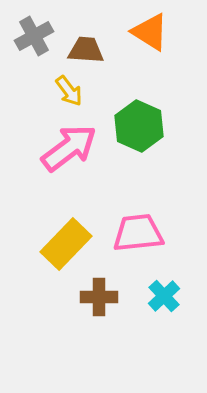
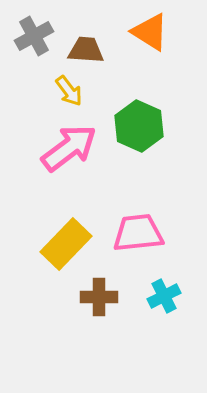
cyan cross: rotated 16 degrees clockwise
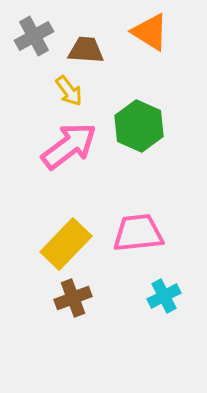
pink arrow: moved 2 px up
brown cross: moved 26 px left, 1 px down; rotated 21 degrees counterclockwise
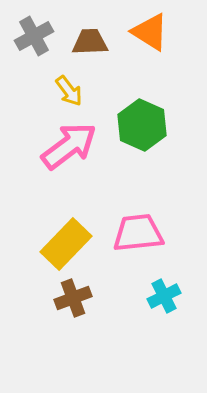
brown trapezoid: moved 4 px right, 8 px up; rotated 6 degrees counterclockwise
green hexagon: moved 3 px right, 1 px up
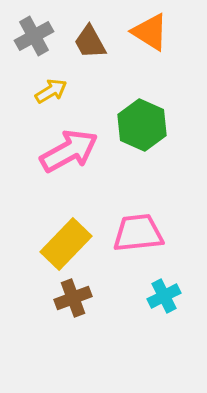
brown trapezoid: rotated 117 degrees counterclockwise
yellow arrow: moved 18 px left; rotated 84 degrees counterclockwise
pink arrow: moved 5 px down; rotated 8 degrees clockwise
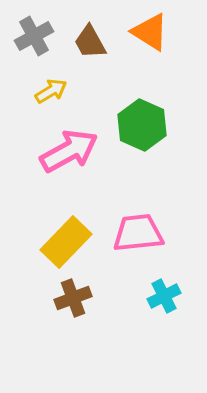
yellow rectangle: moved 2 px up
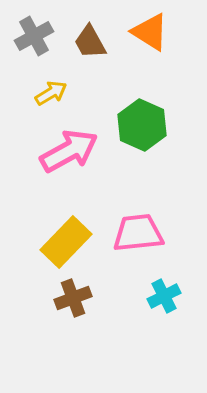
yellow arrow: moved 2 px down
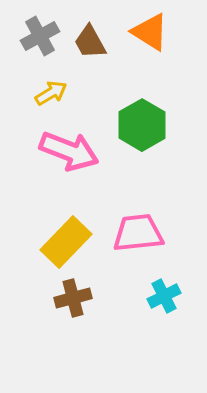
gray cross: moved 6 px right
green hexagon: rotated 6 degrees clockwise
pink arrow: rotated 50 degrees clockwise
brown cross: rotated 6 degrees clockwise
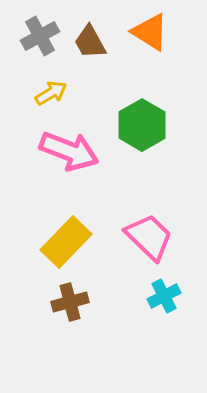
pink trapezoid: moved 11 px right, 4 px down; rotated 50 degrees clockwise
brown cross: moved 3 px left, 4 px down
